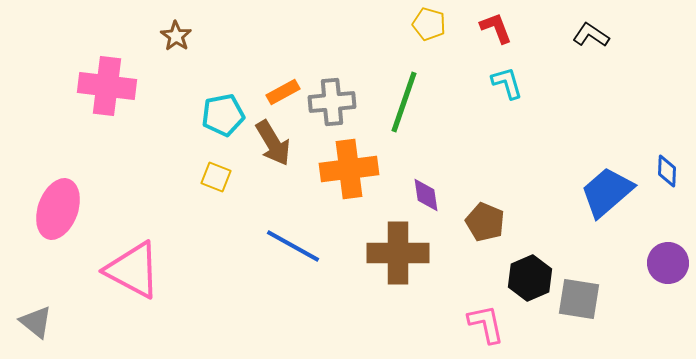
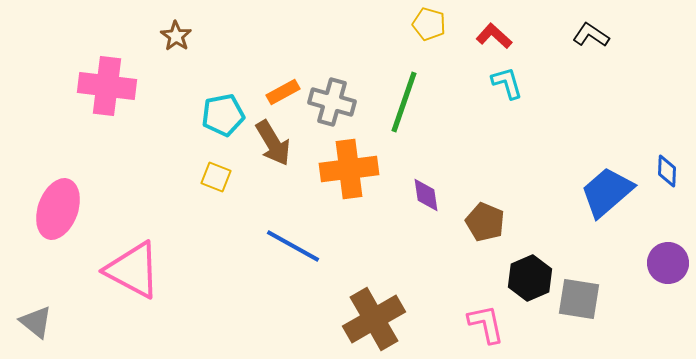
red L-shape: moved 2 px left, 8 px down; rotated 27 degrees counterclockwise
gray cross: rotated 21 degrees clockwise
brown cross: moved 24 px left, 66 px down; rotated 30 degrees counterclockwise
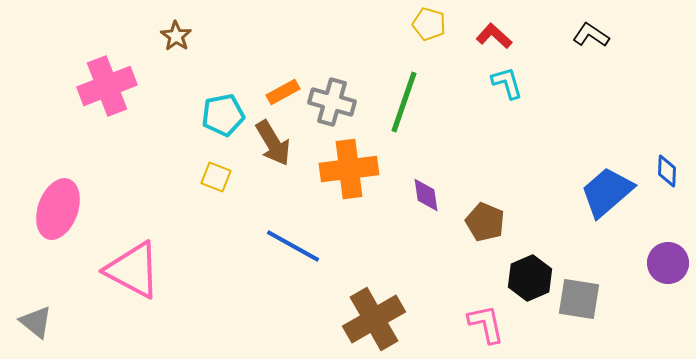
pink cross: rotated 28 degrees counterclockwise
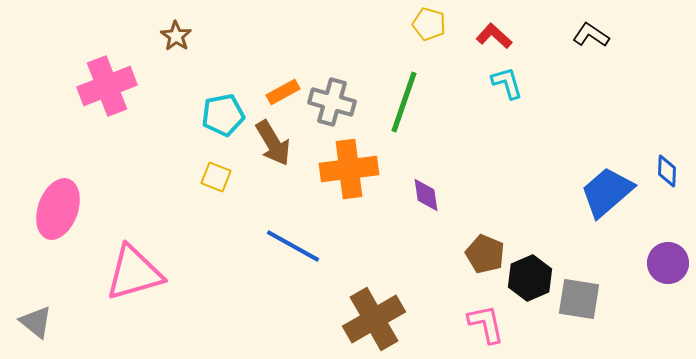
brown pentagon: moved 32 px down
pink triangle: moved 1 px right, 3 px down; rotated 44 degrees counterclockwise
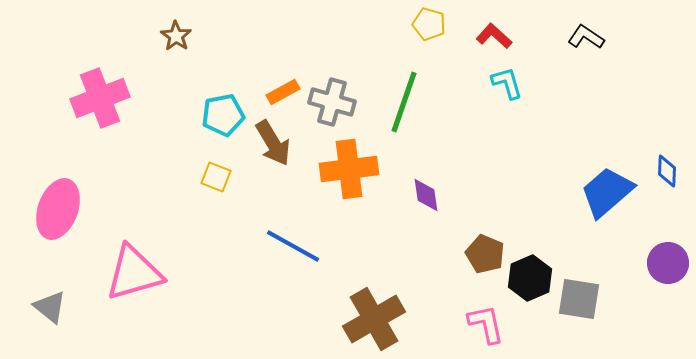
black L-shape: moved 5 px left, 2 px down
pink cross: moved 7 px left, 12 px down
gray triangle: moved 14 px right, 15 px up
